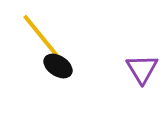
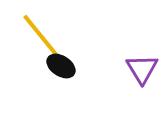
black ellipse: moved 3 px right
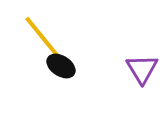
yellow line: moved 2 px right, 2 px down
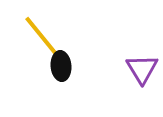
black ellipse: rotated 52 degrees clockwise
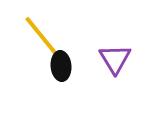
purple triangle: moved 27 px left, 10 px up
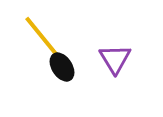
black ellipse: moved 1 px right, 1 px down; rotated 28 degrees counterclockwise
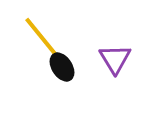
yellow line: moved 1 px down
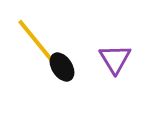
yellow line: moved 7 px left, 2 px down
